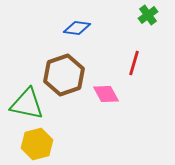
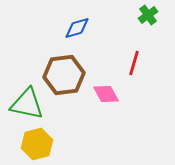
blue diamond: rotated 24 degrees counterclockwise
brown hexagon: rotated 12 degrees clockwise
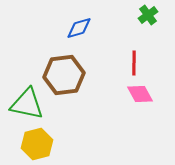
blue diamond: moved 2 px right
red line: rotated 15 degrees counterclockwise
pink diamond: moved 34 px right
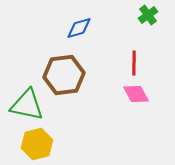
pink diamond: moved 4 px left
green triangle: moved 1 px down
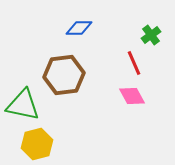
green cross: moved 3 px right, 20 px down
blue diamond: rotated 16 degrees clockwise
red line: rotated 25 degrees counterclockwise
pink diamond: moved 4 px left, 2 px down
green triangle: moved 4 px left
